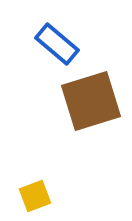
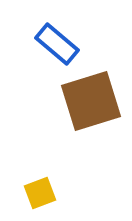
yellow square: moved 5 px right, 3 px up
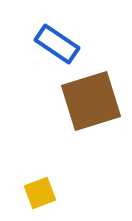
blue rectangle: rotated 6 degrees counterclockwise
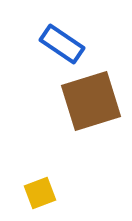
blue rectangle: moved 5 px right
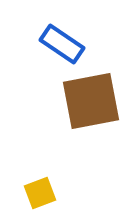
brown square: rotated 6 degrees clockwise
